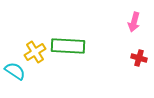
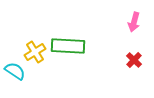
red cross: moved 5 px left, 2 px down; rotated 28 degrees clockwise
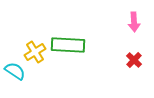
pink arrow: rotated 18 degrees counterclockwise
green rectangle: moved 1 px up
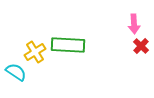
pink arrow: moved 2 px down
red cross: moved 7 px right, 14 px up
cyan semicircle: moved 1 px right, 1 px down
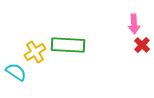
red cross: moved 1 px right, 1 px up
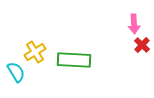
green rectangle: moved 6 px right, 15 px down
cyan semicircle: rotated 25 degrees clockwise
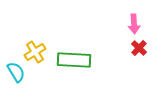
red cross: moved 3 px left, 3 px down
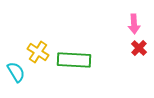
yellow cross: moved 3 px right; rotated 25 degrees counterclockwise
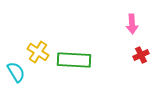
pink arrow: moved 2 px left
red cross: moved 2 px right, 7 px down; rotated 21 degrees clockwise
